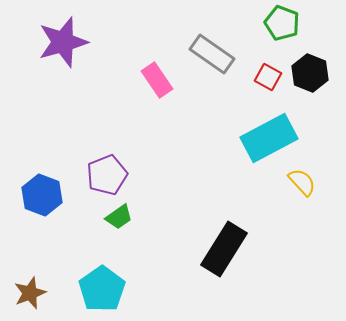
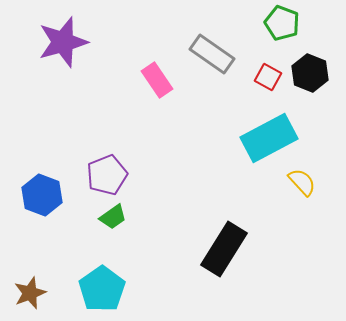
green trapezoid: moved 6 px left
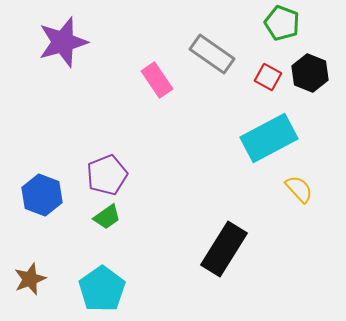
yellow semicircle: moved 3 px left, 7 px down
green trapezoid: moved 6 px left
brown star: moved 14 px up
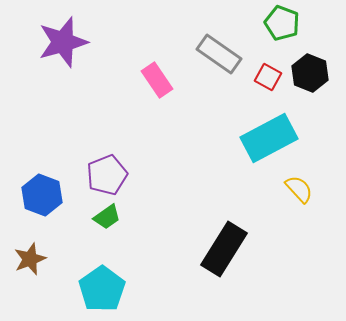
gray rectangle: moved 7 px right
brown star: moved 20 px up
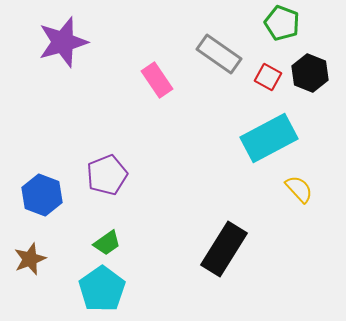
green trapezoid: moved 26 px down
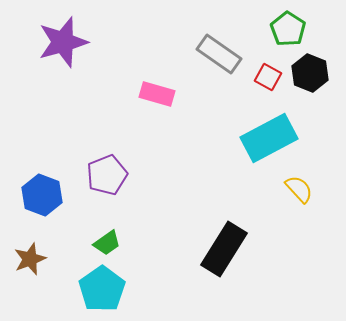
green pentagon: moved 6 px right, 6 px down; rotated 12 degrees clockwise
pink rectangle: moved 14 px down; rotated 40 degrees counterclockwise
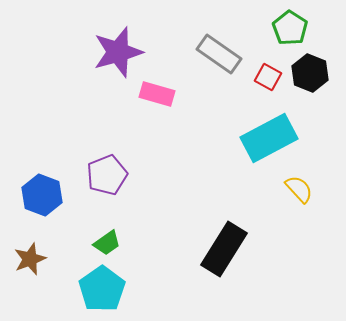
green pentagon: moved 2 px right, 1 px up
purple star: moved 55 px right, 10 px down
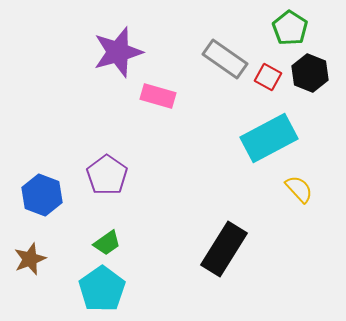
gray rectangle: moved 6 px right, 5 px down
pink rectangle: moved 1 px right, 2 px down
purple pentagon: rotated 15 degrees counterclockwise
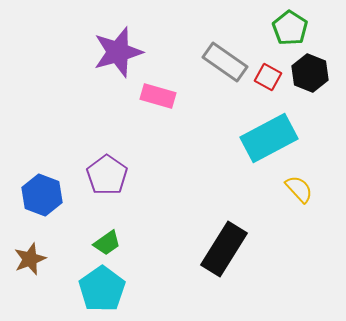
gray rectangle: moved 3 px down
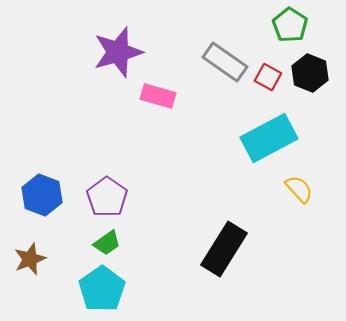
green pentagon: moved 3 px up
purple pentagon: moved 22 px down
